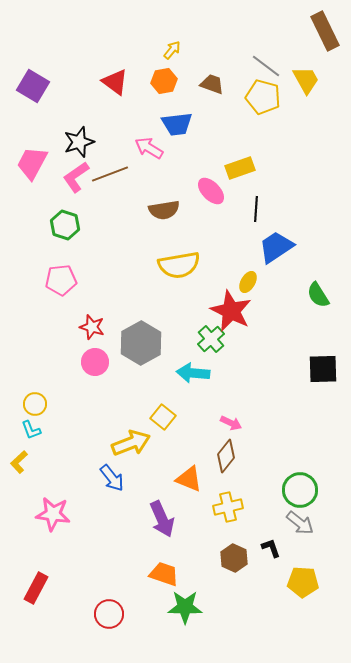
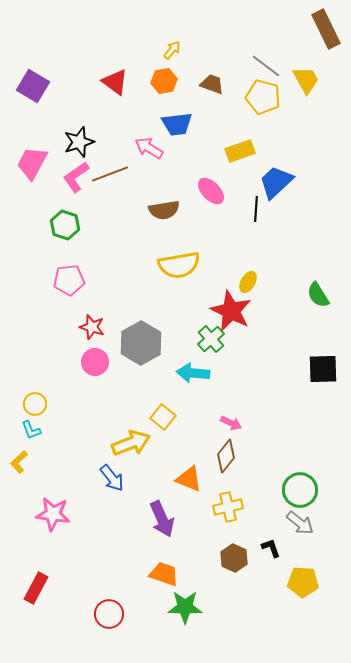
brown rectangle at (325, 31): moved 1 px right, 2 px up
yellow rectangle at (240, 168): moved 17 px up
blue trapezoid at (276, 247): moved 65 px up; rotated 9 degrees counterclockwise
pink pentagon at (61, 280): moved 8 px right
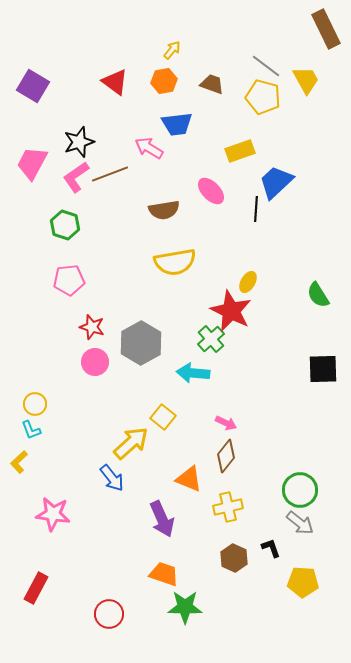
yellow semicircle at (179, 265): moved 4 px left, 3 px up
pink arrow at (231, 423): moved 5 px left
yellow arrow at (131, 443): rotated 21 degrees counterclockwise
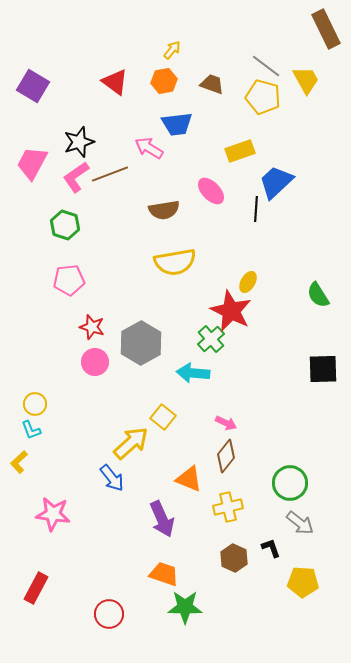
green circle at (300, 490): moved 10 px left, 7 px up
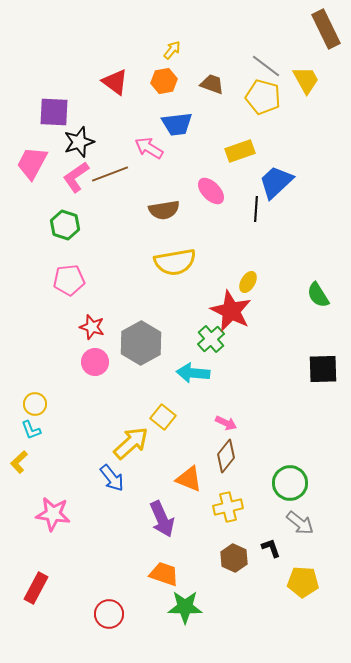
purple square at (33, 86): moved 21 px right, 26 px down; rotated 28 degrees counterclockwise
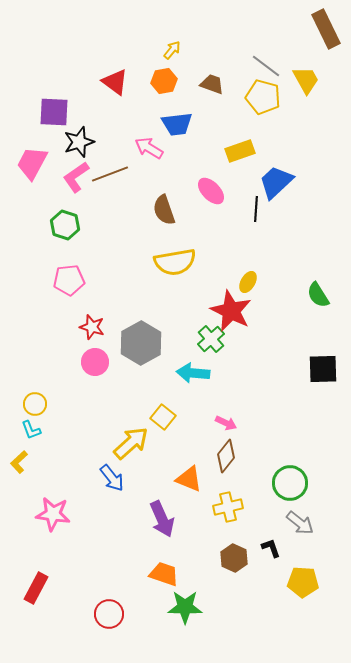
brown semicircle at (164, 210): rotated 80 degrees clockwise
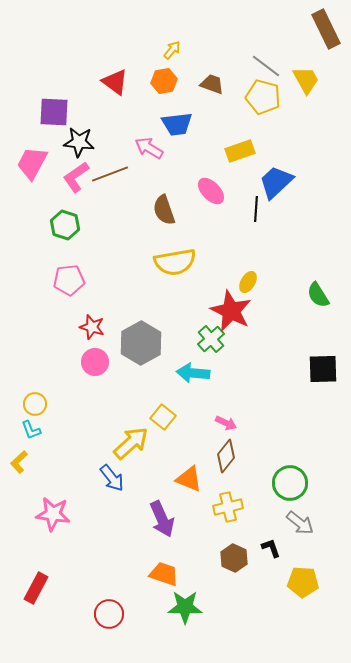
black star at (79, 142): rotated 24 degrees clockwise
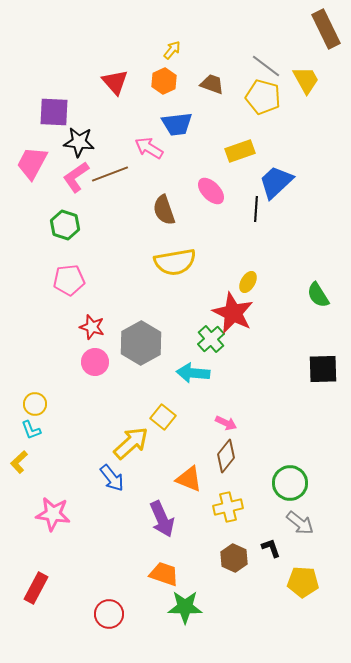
orange hexagon at (164, 81): rotated 15 degrees counterclockwise
red triangle at (115, 82): rotated 12 degrees clockwise
red star at (231, 311): moved 2 px right, 2 px down
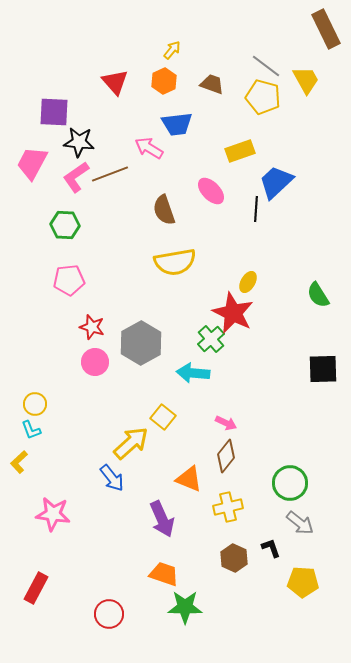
green hexagon at (65, 225): rotated 16 degrees counterclockwise
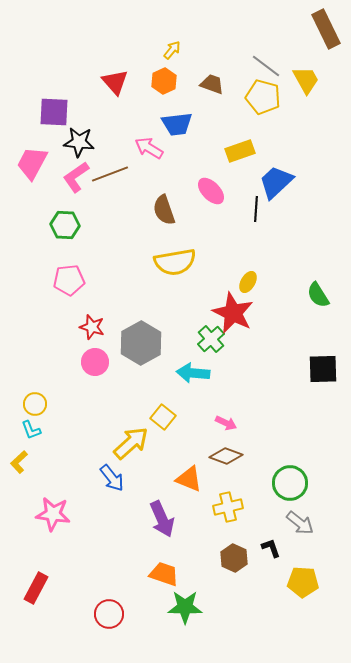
brown diamond at (226, 456): rotated 72 degrees clockwise
